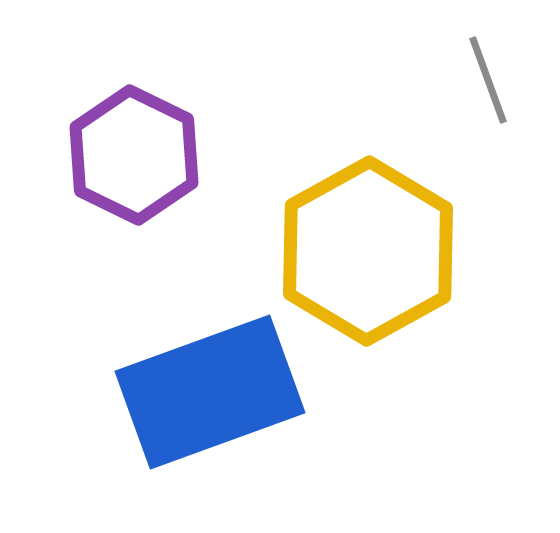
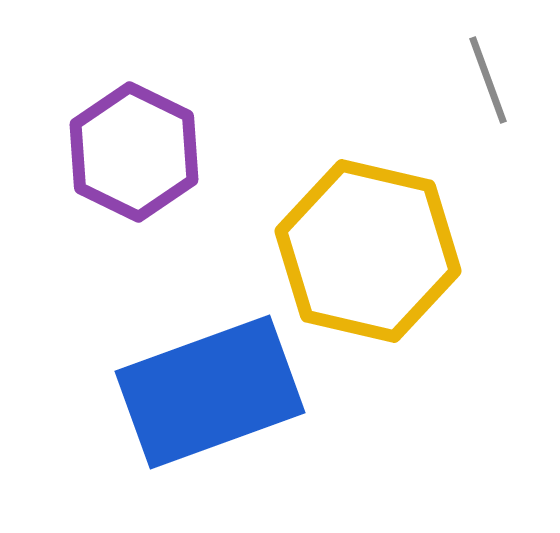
purple hexagon: moved 3 px up
yellow hexagon: rotated 18 degrees counterclockwise
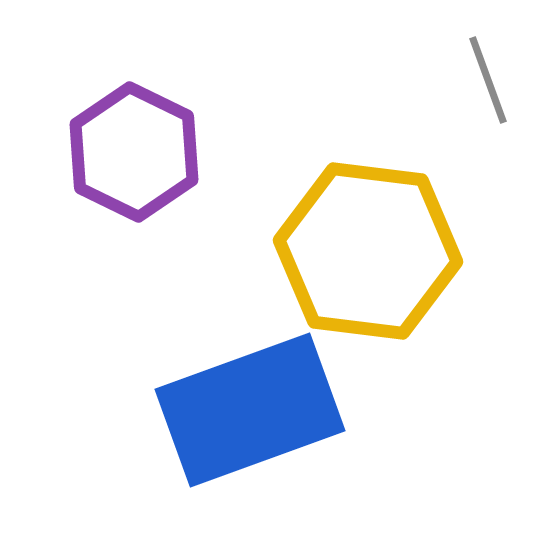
yellow hexagon: rotated 6 degrees counterclockwise
blue rectangle: moved 40 px right, 18 px down
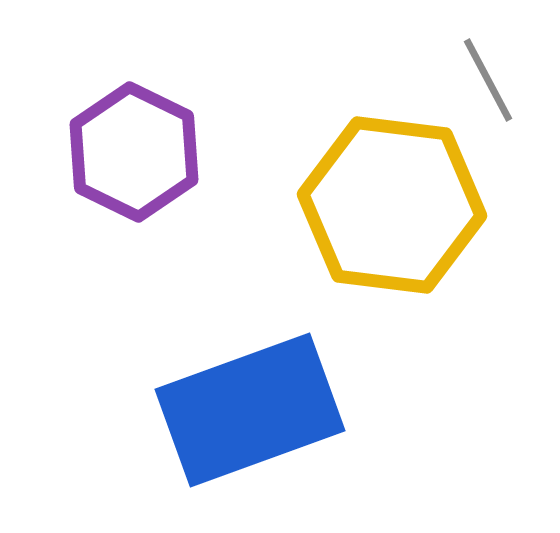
gray line: rotated 8 degrees counterclockwise
yellow hexagon: moved 24 px right, 46 px up
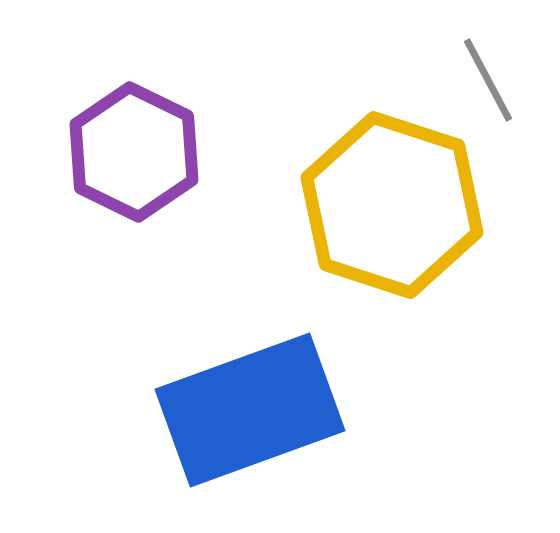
yellow hexagon: rotated 11 degrees clockwise
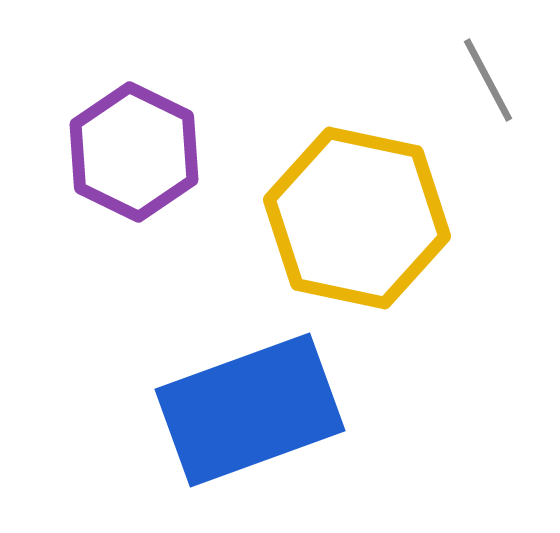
yellow hexagon: moved 35 px left, 13 px down; rotated 6 degrees counterclockwise
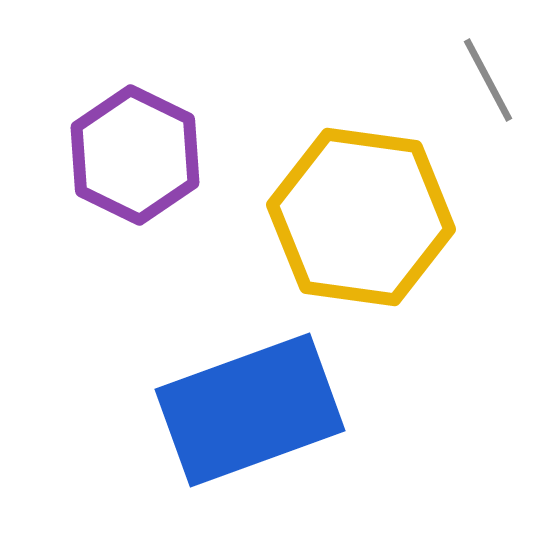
purple hexagon: moved 1 px right, 3 px down
yellow hexagon: moved 4 px right, 1 px up; rotated 4 degrees counterclockwise
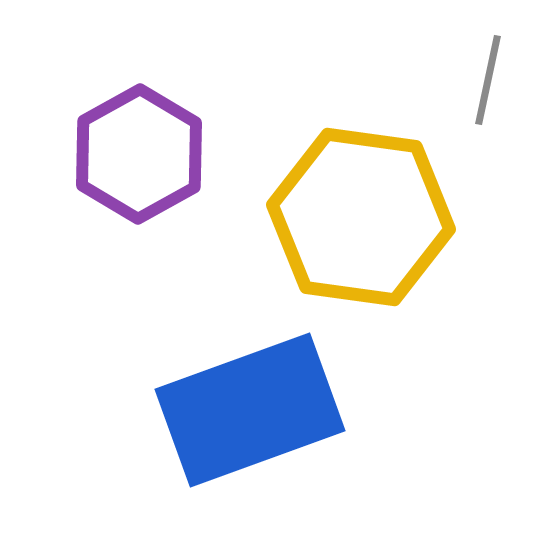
gray line: rotated 40 degrees clockwise
purple hexagon: moved 4 px right, 1 px up; rotated 5 degrees clockwise
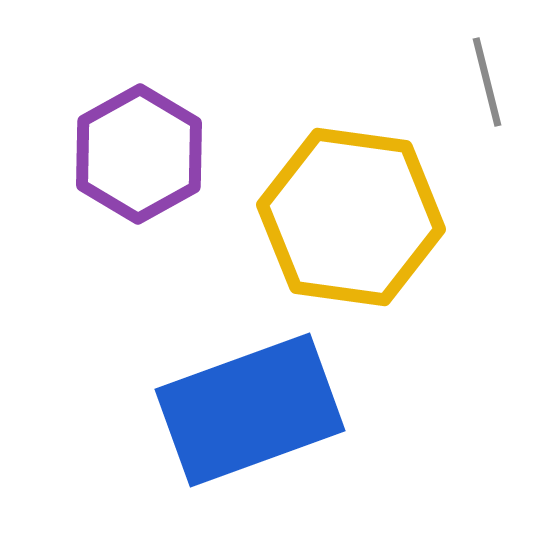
gray line: moved 1 px left, 2 px down; rotated 26 degrees counterclockwise
yellow hexagon: moved 10 px left
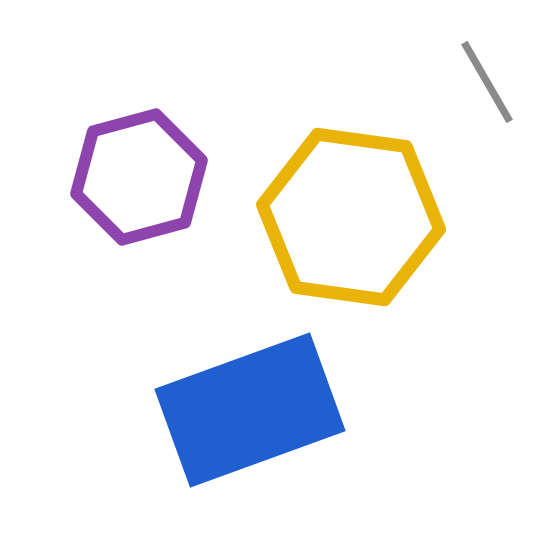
gray line: rotated 16 degrees counterclockwise
purple hexagon: moved 23 px down; rotated 14 degrees clockwise
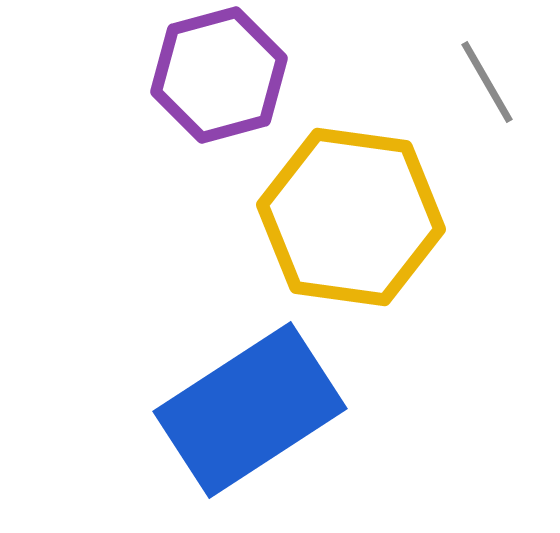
purple hexagon: moved 80 px right, 102 px up
blue rectangle: rotated 13 degrees counterclockwise
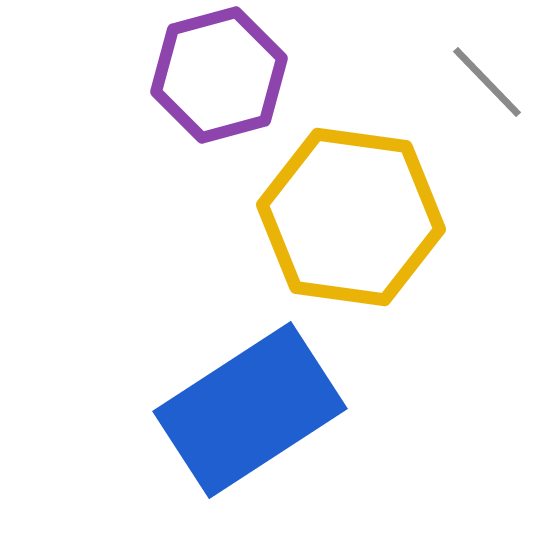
gray line: rotated 14 degrees counterclockwise
